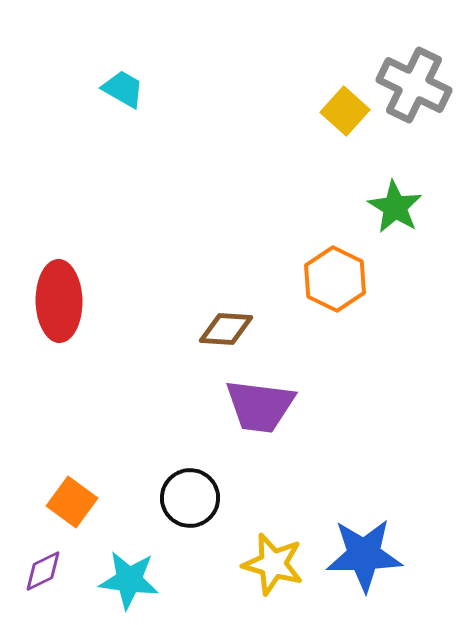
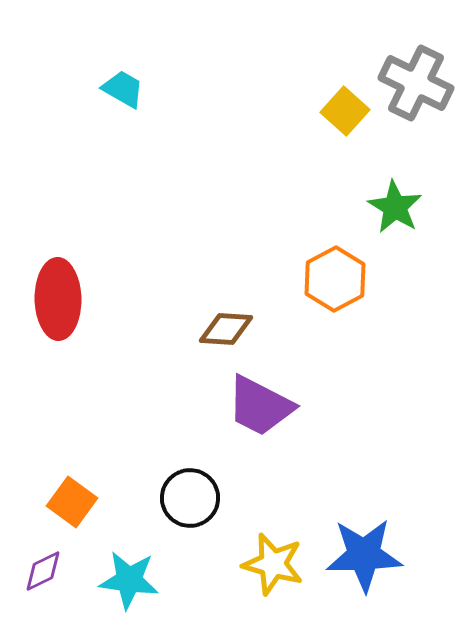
gray cross: moved 2 px right, 2 px up
orange hexagon: rotated 6 degrees clockwise
red ellipse: moved 1 px left, 2 px up
purple trapezoid: rotated 20 degrees clockwise
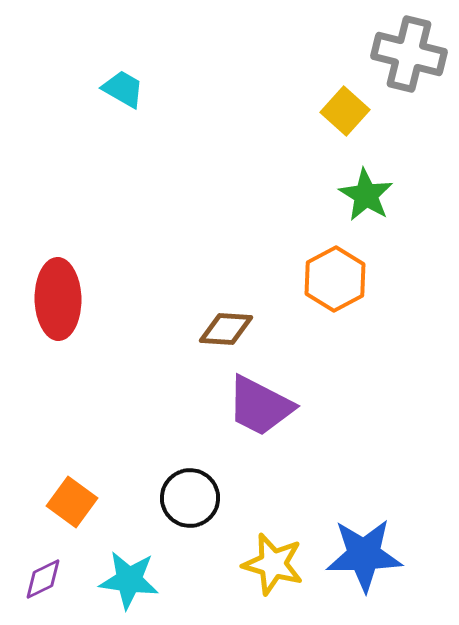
gray cross: moved 7 px left, 29 px up; rotated 12 degrees counterclockwise
green star: moved 29 px left, 12 px up
purple diamond: moved 8 px down
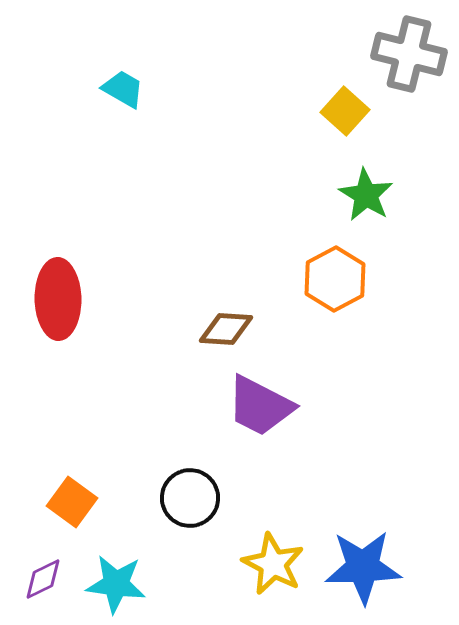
blue star: moved 1 px left, 12 px down
yellow star: rotated 12 degrees clockwise
cyan star: moved 13 px left, 4 px down
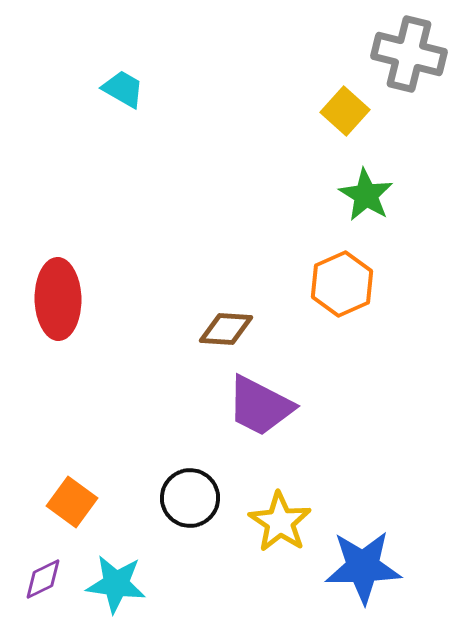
orange hexagon: moved 7 px right, 5 px down; rotated 4 degrees clockwise
yellow star: moved 7 px right, 42 px up; rotated 6 degrees clockwise
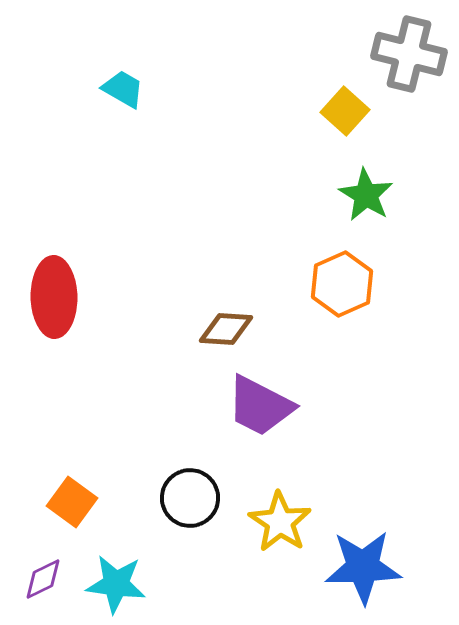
red ellipse: moved 4 px left, 2 px up
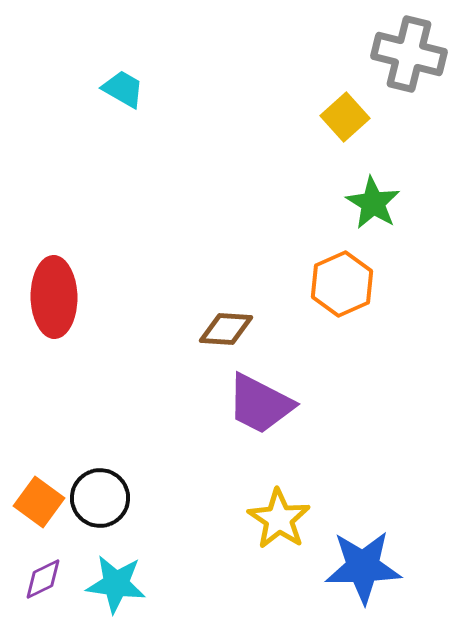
yellow square: moved 6 px down; rotated 6 degrees clockwise
green star: moved 7 px right, 8 px down
purple trapezoid: moved 2 px up
black circle: moved 90 px left
orange square: moved 33 px left
yellow star: moved 1 px left, 3 px up
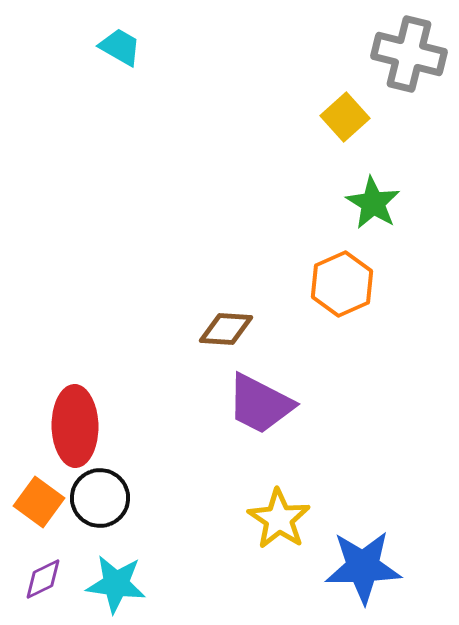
cyan trapezoid: moved 3 px left, 42 px up
red ellipse: moved 21 px right, 129 px down
